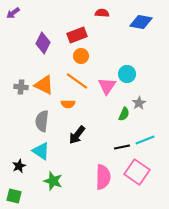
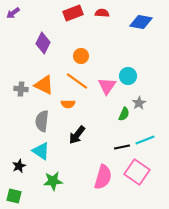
red rectangle: moved 4 px left, 22 px up
cyan circle: moved 1 px right, 2 px down
gray cross: moved 2 px down
pink semicircle: rotated 15 degrees clockwise
green star: rotated 24 degrees counterclockwise
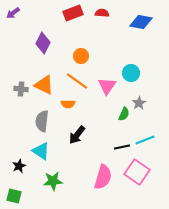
cyan circle: moved 3 px right, 3 px up
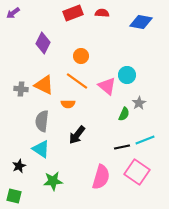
cyan circle: moved 4 px left, 2 px down
pink triangle: rotated 24 degrees counterclockwise
cyan triangle: moved 2 px up
pink semicircle: moved 2 px left
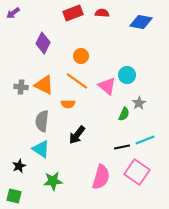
gray cross: moved 2 px up
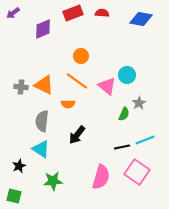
blue diamond: moved 3 px up
purple diamond: moved 14 px up; rotated 40 degrees clockwise
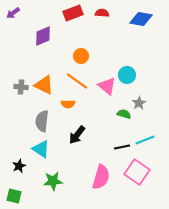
purple diamond: moved 7 px down
green semicircle: rotated 96 degrees counterclockwise
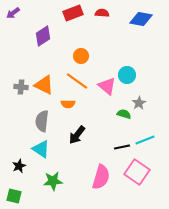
purple diamond: rotated 10 degrees counterclockwise
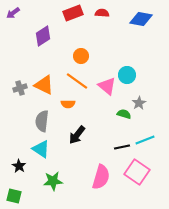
gray cross: moved 1 px left, 1 px down; rotated 24 degrees counterclockwise
black star: rotated 16 degrees counterclockwise
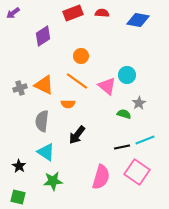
blue diamond: moved 3 px left, 1 px down
cyan triangle: moved 5 px right, 3 px down
green square: moved 4 px right, 1 px down
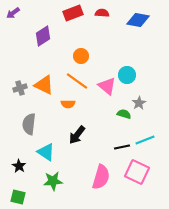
gray semicircle: moved 13 px left, 3 px down
pink square: rotated 10 degrees counterclockwise
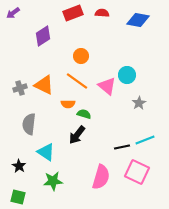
green semicircle: moved 40 px left
